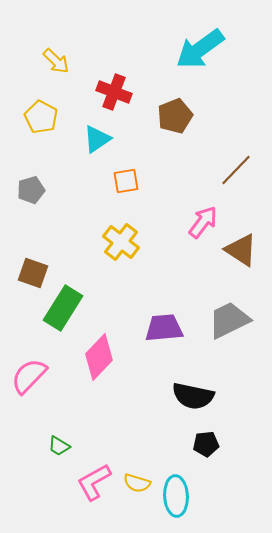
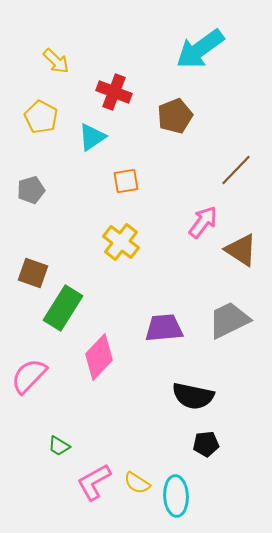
cyan triangle: moved 5 px left, 2 px up
yellow semicircle: rotated 16 degrees clockwise
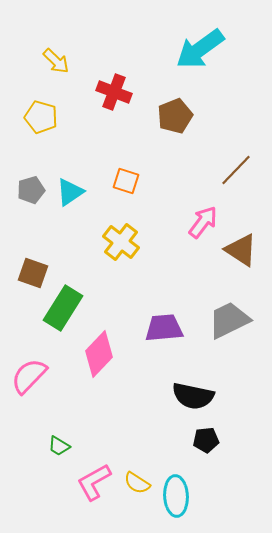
yellow pentagon: rotated 12 degrees counterclockwise
cyan triangle: moved 22 px left, 55 px down
orange square: rotated 28 degrees clockwise
pink diamond: moved 3 px up
black pentagon: moved 4 px up
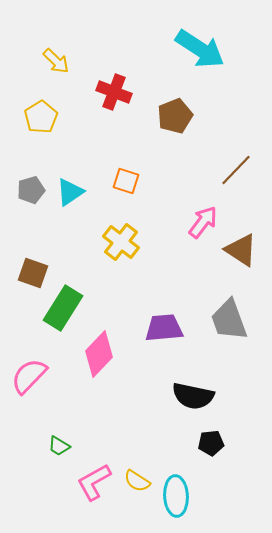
cyan arrow: rotated 111 degrees counterclockwise
yellow pentagon: rotated 24 degrees clockwise
gray trapezoid: rotated 84 degrees counterclockwise
black pentagon: moved 5 px right, 3 px down
yellow semicircle: moved 2 px up
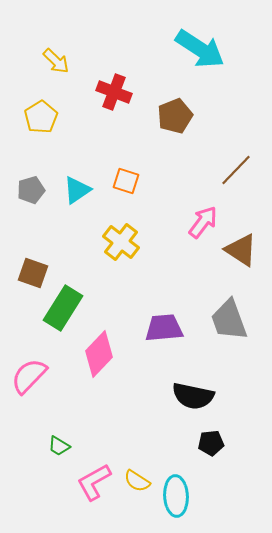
cyan triangle: moved 7 px right, 2 px up
